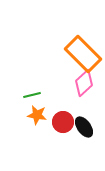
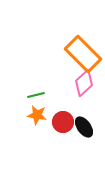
green line: moved 4 px right
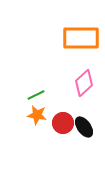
orange rectangle: moved 2 px left, 16 px up; rotated 45 degrees counterclockwise
green line: rotated 12 degrees counterclockwise
red circle: moved 1 px down
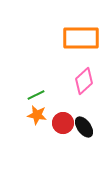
pink diamond: moved 2 px up
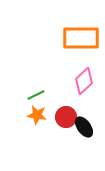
red circle: moved 3 px right, 6 px up
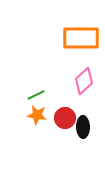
red circle: moved 1 px left, 1 px down
black ellipse: moved 1 px left; rotated 35 degrees clockwise
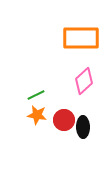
red circle: moved 1 px left, 2 px down
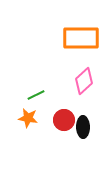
orange star: moved 9 px left, 3 px down
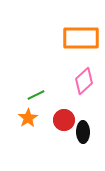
orange star: rotated 30 degrees clockwise
black ellipse: moved 5 px down
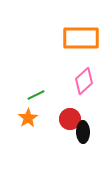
red circle: moved 6 px right, 1 px up
